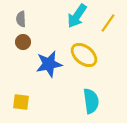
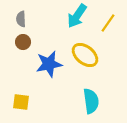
yellow ellipse: moved 1 px right
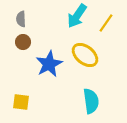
yellow line: moved 2 px left
blue star: rotated 16 degrees counterclockwise
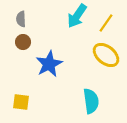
yellow ellipse: moved 21 px right
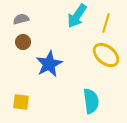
gray semicircle: rotated 77 degrees clockwise
yellow line: rotated 18 degrees counterclockwise
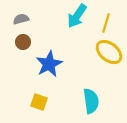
yellow ellipse: moved 3 px right, 3 px up
yellow square: moved 18 px right; rotated 12 degrees clockwise
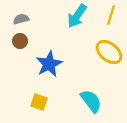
yellow line: moved 5 px right, 8 px up
brown circle: moved 3 px left, 1 px up
cyan semicircle: rotated 30 degrees counterclockwise
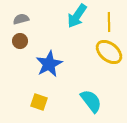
yellow line: moved 2 px left, 7 px down; rotated 18 degrees counterclockwise
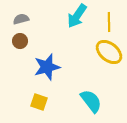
blue star: moved 2 px left, 3 px down; rotated 12 degrees clockwise
